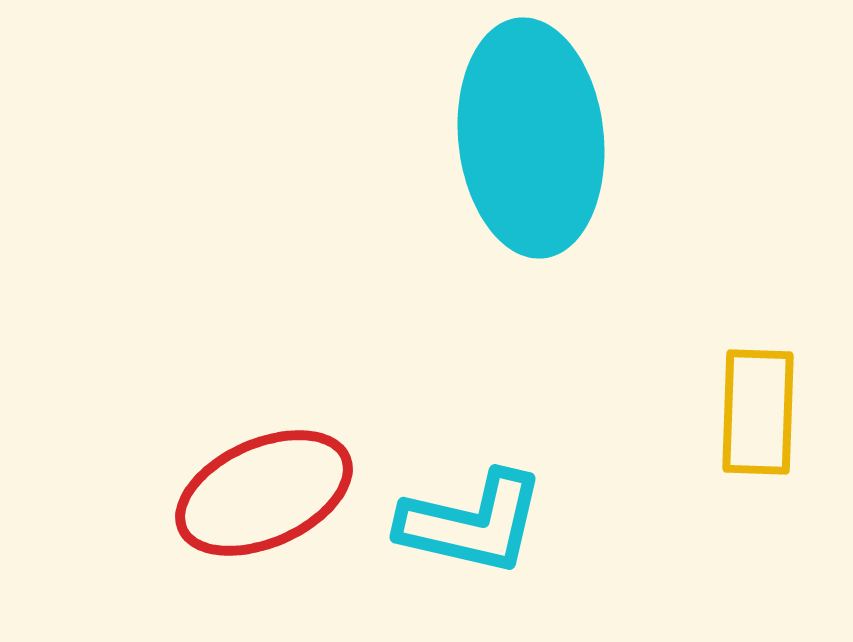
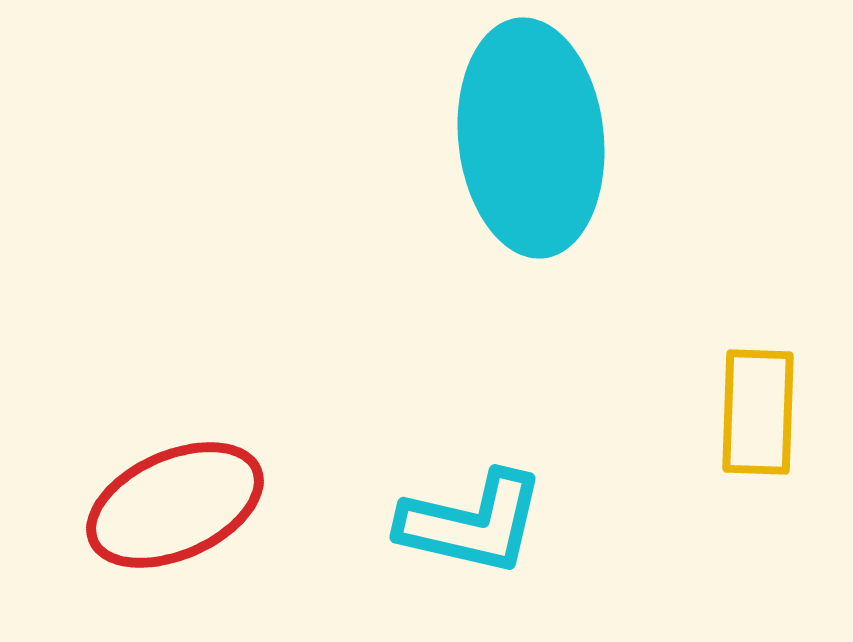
red ellipse: moved 89 px left, 12 px down
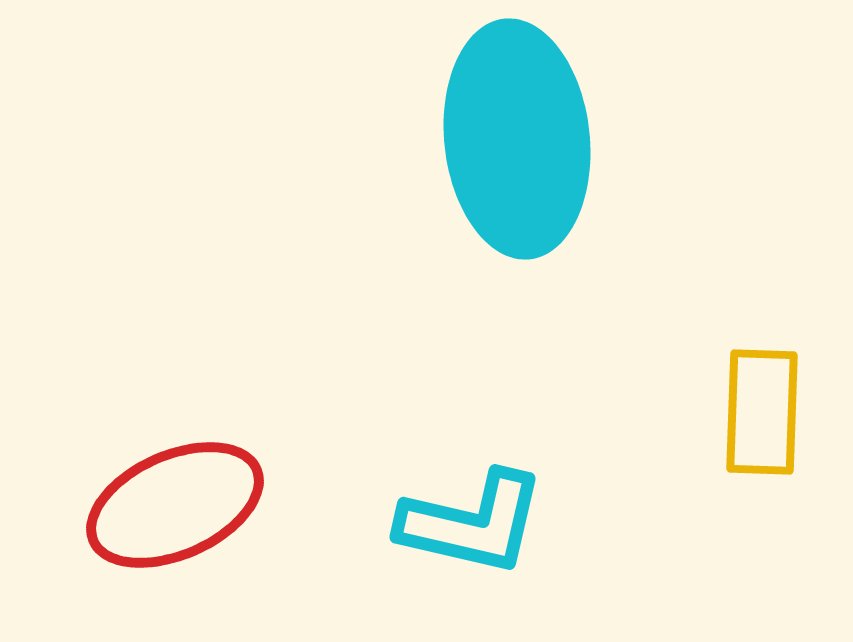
cyan ellipse: moved 14 px left, 1 px down
yellow rectangle: moved 4 px right
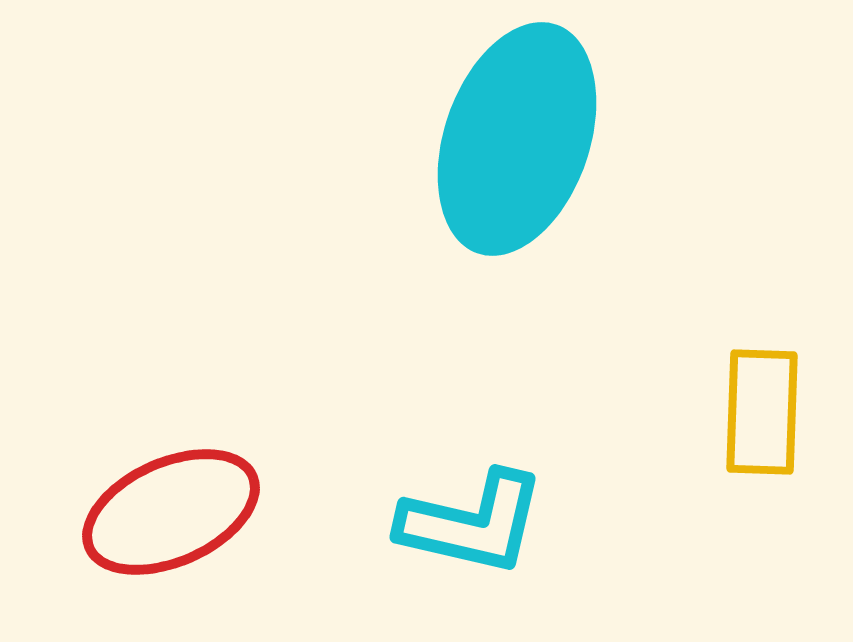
cyan ellipse: rotated 25 degrees clockwise
red ellipse: moved 4 px left, 7 px down
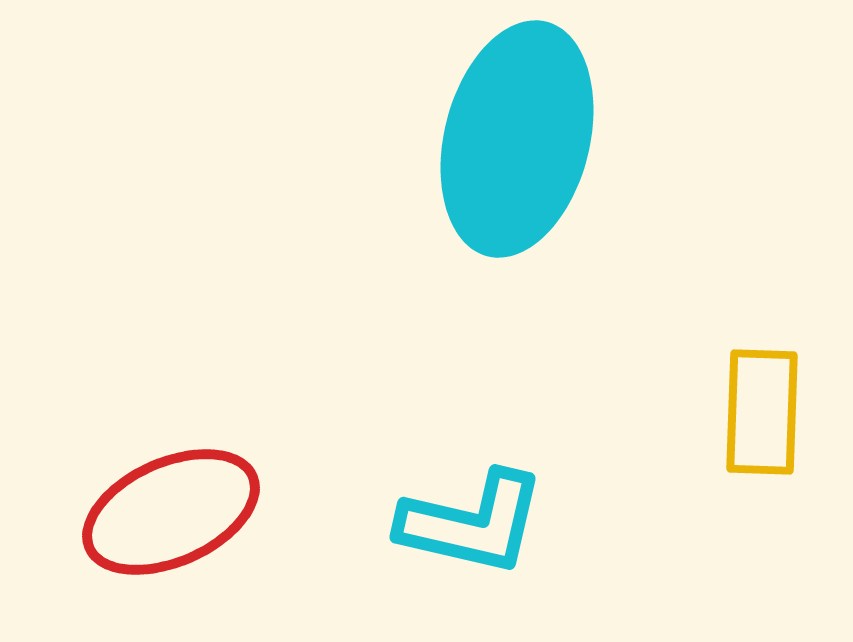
cyan ellipse: rotated 5 degrees counterclockwise
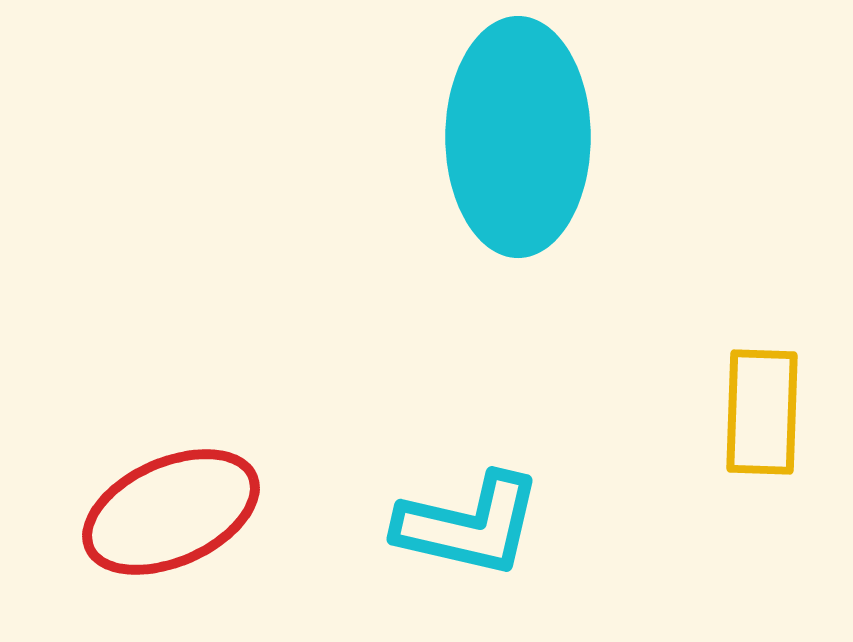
cyan ellipse: moved 1 px right, 2 px up; rotated 14 degrees counterclockwise
cyan L-shape: moved 3 px left, 2 px down
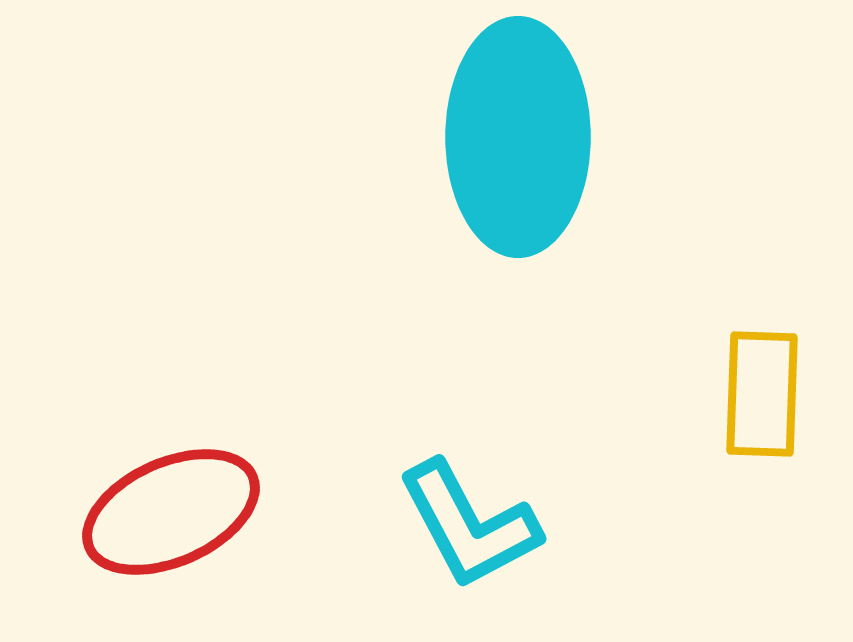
yellow rectangle: moved 18 px up
cyan L-shape: rotated 49 degrees clockwise
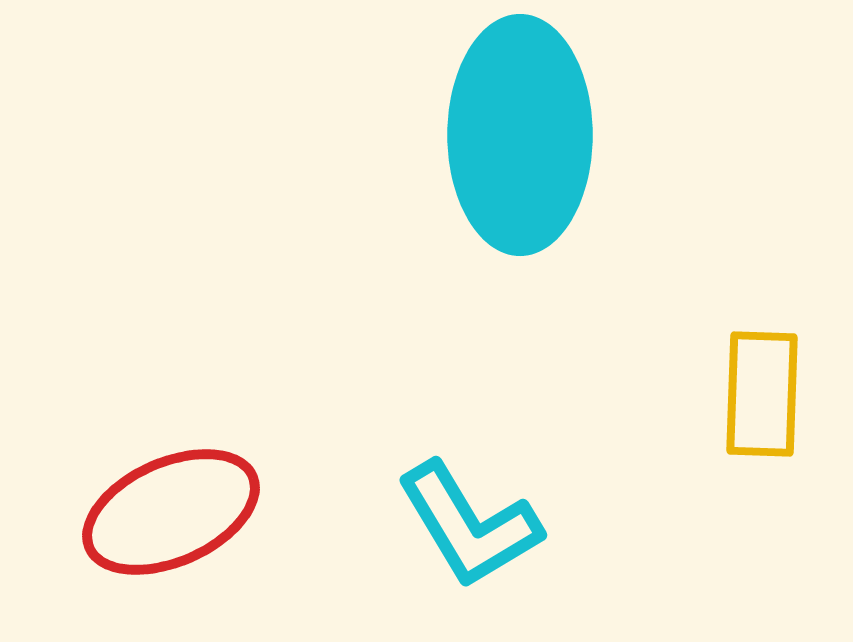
cyan ellipse: moved 2 px right, 2 px up
cyan L-shape: rotated 3 degrees counterclockwise
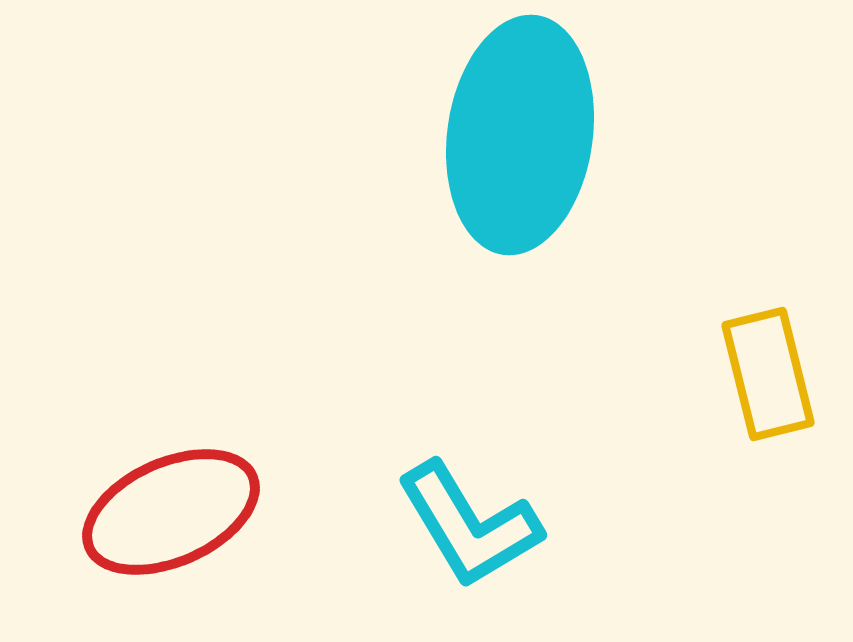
cyan ellipse: rotated 8 degrees clockwise
yellow rectangle: moved 6 px right, 20 px up; rotated 16 degrees counterclockwise
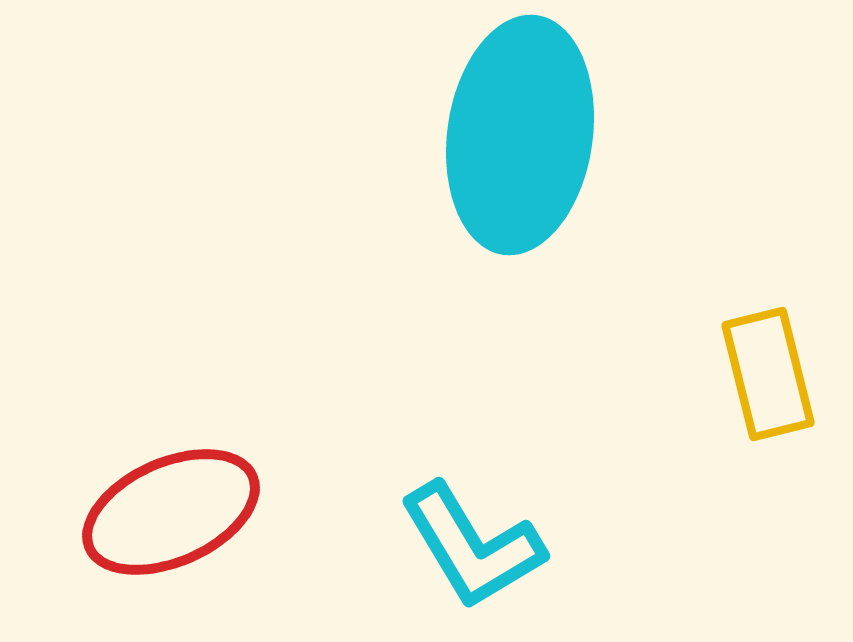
cyan L-shape: moved 3 px right, 21 px down
